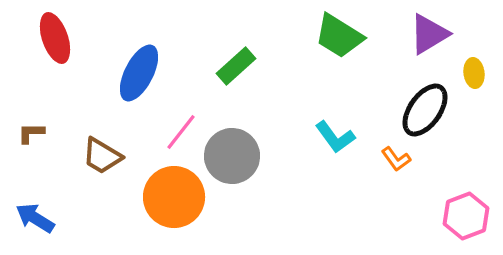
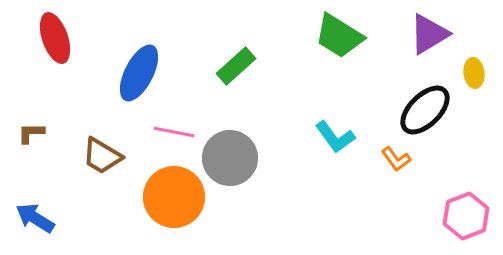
black ellipse: rotated 10 degrees clockwise
pink line: moved 7 px left; rotated 63 degrees clockwise
gray circle: moved 2 px left, 2 px down
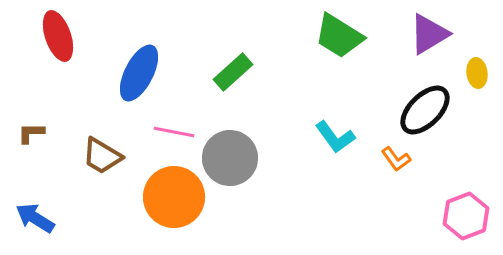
red ellipse: moved 3 px right, 2 px up
green rectangle: moved 3 px left, 6 px down
yellow ellipse: moved 3 px right
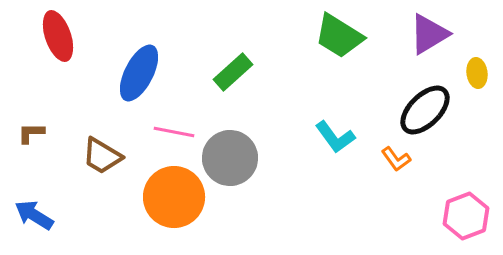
blue arrow: moved 1 px left, 3 px up
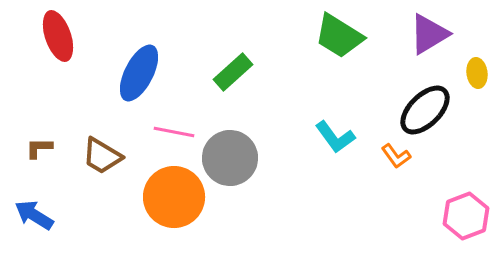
brown L-shape: moved 8 px right, 15 px down
orange L-shape: moved 3 px up
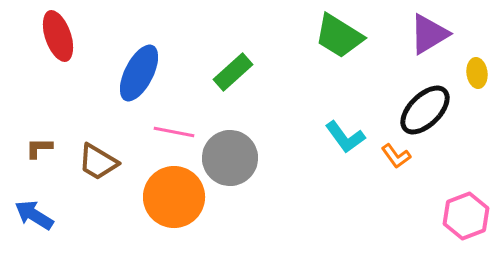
cyan L-shape: moved 10 px right
brown trapezoid: moved 4 px left, 6 px down
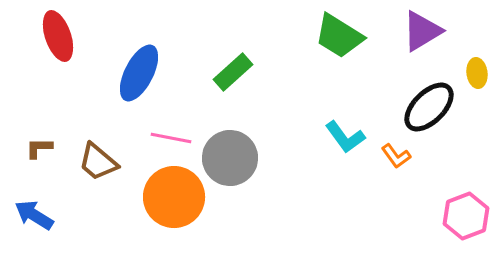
purple triangle: moved 7 px left, 3 px up
black ellipse: moved 4 px right, 3 px up
pink line: moved 3 px left, 6 px down
brown trapezoid: rotated 9 degrees clockwise
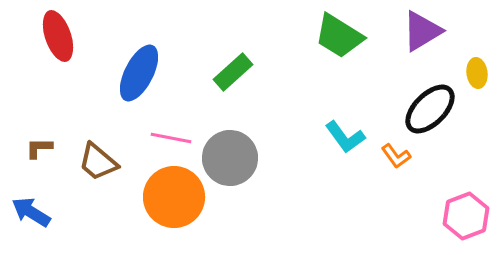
black ellipse: moved 1 px right, 2 px down
blue arrow: moved 3 px left, 3 px up
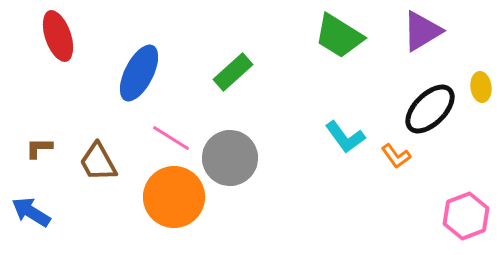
yellow ellipse: moved 4 px right, 14 px down
pink line: rotated 21 degrees clockwise
brown trapezoid: rotated 21 degrees clockwise
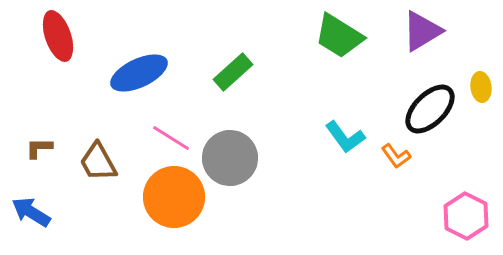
blue ellipse: rotated 38 degrees clockwise
pink hexagon: rotated 12 degrees counterclockwise
